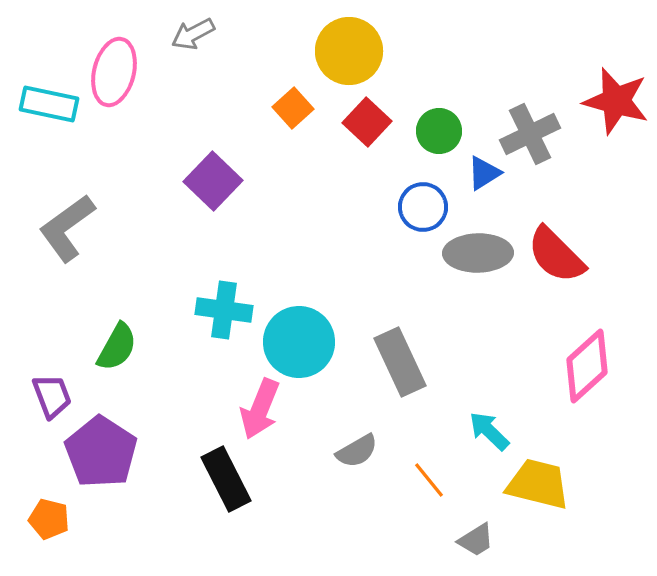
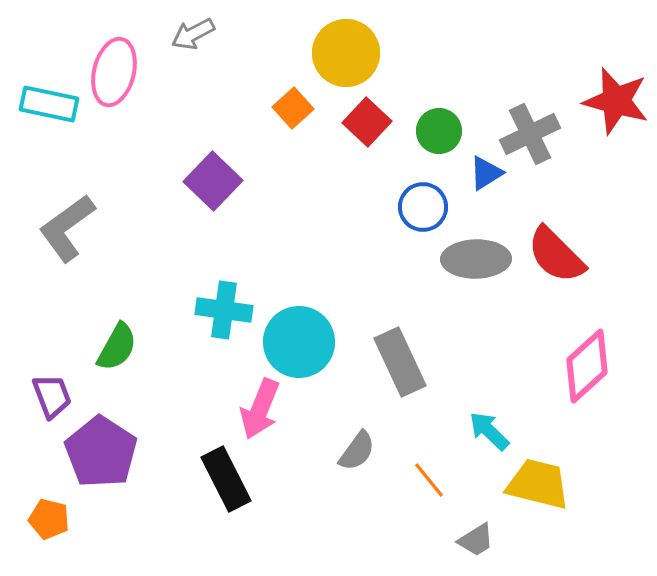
yellow circle: moved 3 px left, 2 px down
blue triangle: moved 2 px right
gray ellipse: moved 2 px left, 6 px down
gray semicircle: rotated 24 degrees counterclockwise
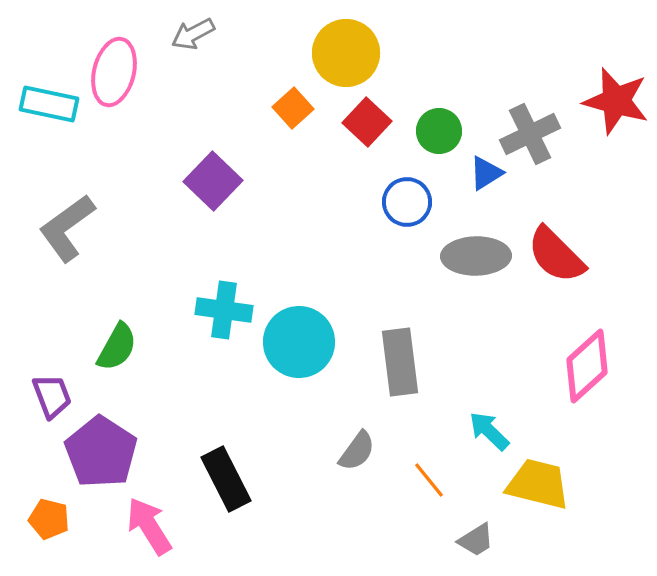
blue circle: moved 16 px left, 5 px up
gray ellipse: moved 3 px up
gray rectangle: rotated 18 degrees clockwise
pink arrow: moved 111 px left, 117 px down; rotated 126 degrees clockwise
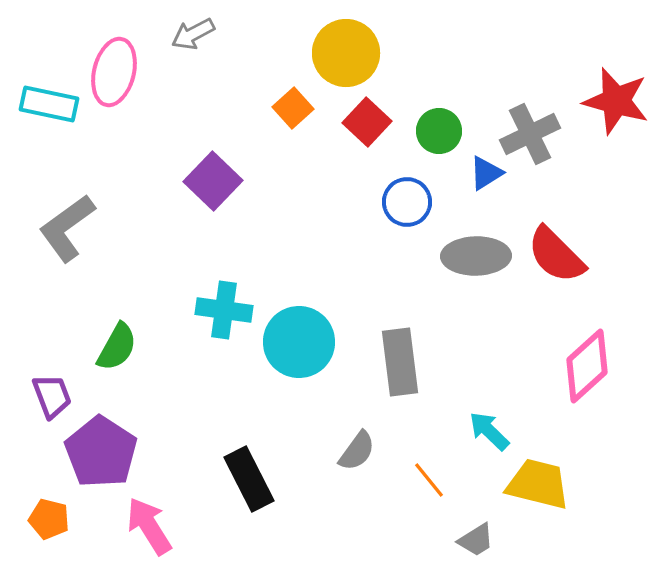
black rectangle: moved 23 px right
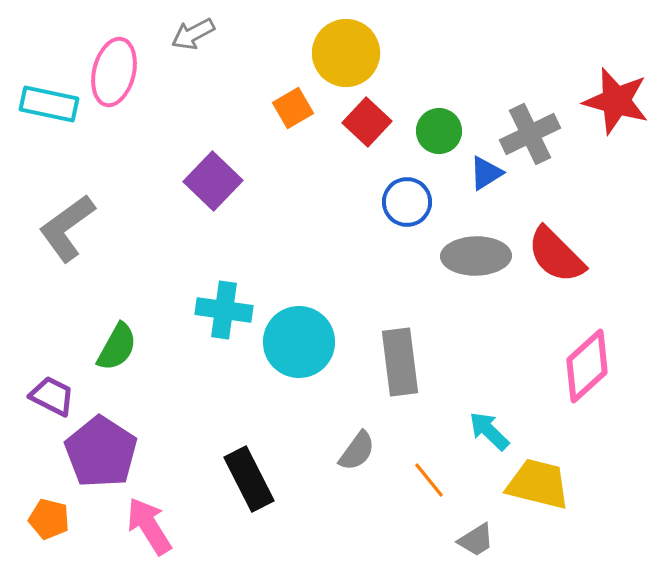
orange square: rotated 12 degrees clockwise
purple trapezoid: rotated 42 degrees counterclockwise
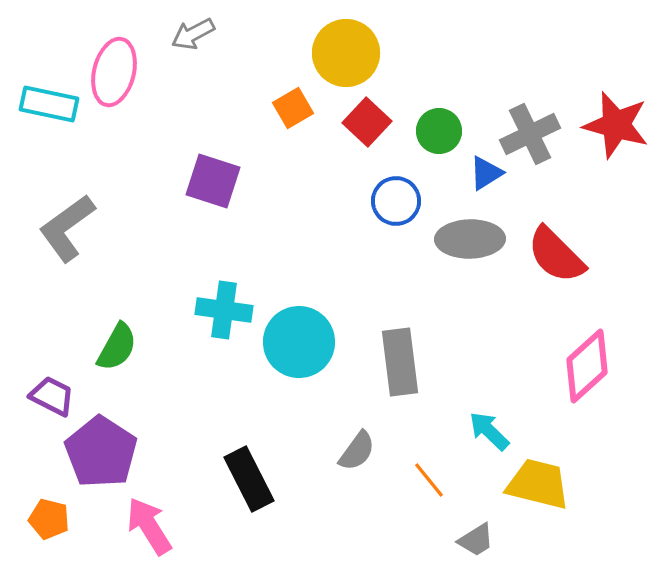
red star: moved 24 px down
purple square: rotated 26 degrees counterclockwise
blue circle: moved 11 px left, 1 px up
gray ellipse: moved 6 px left, 17 px up
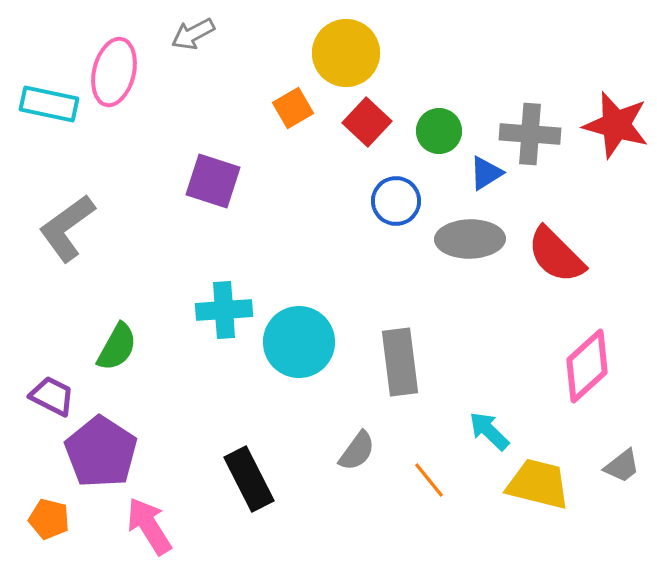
gray cross: rotated 30 degrees clockwise
cyan cross: rotated 12 degrees counterclockwise
gray trapezoid: moved 146 px right, 74 px up; rotated 6 degrees counterclockwise
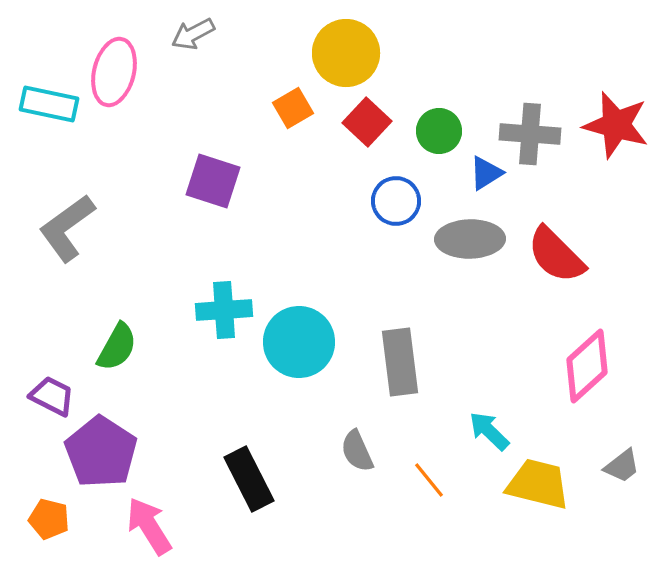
gray semicircle: rotated 120 degrees clockwise
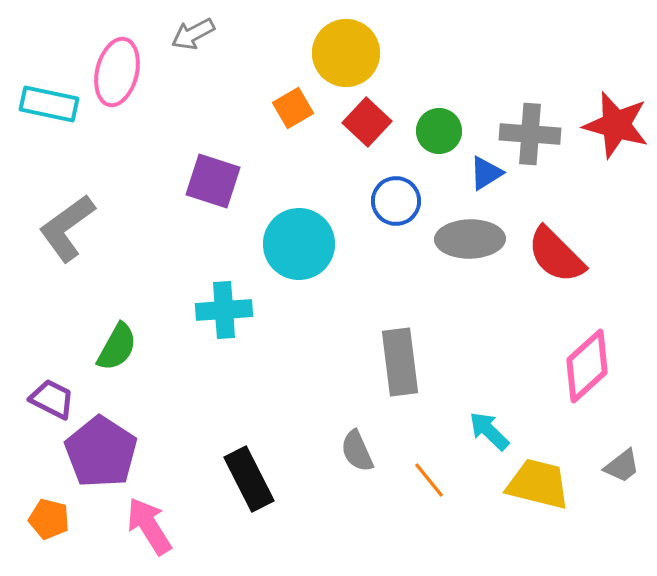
pink ellipse: moved 3 px right
cyan circle: moved 98 px up
purple trapezoid: moved 3 px down
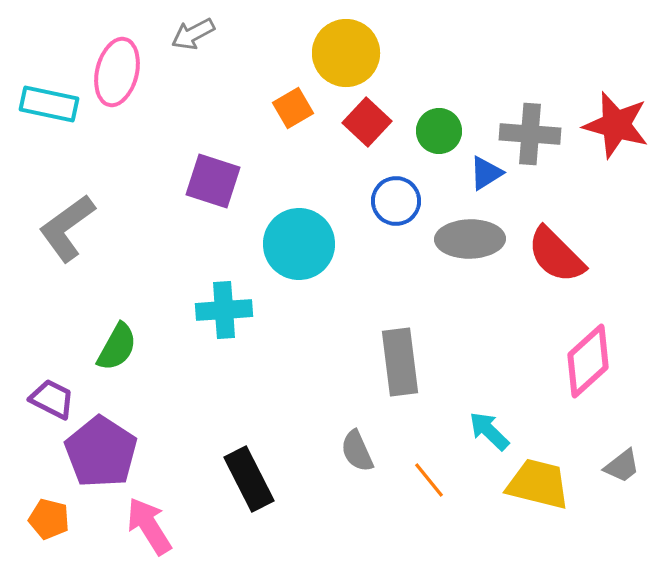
pink diamond: moved 1 px right, 5 px up
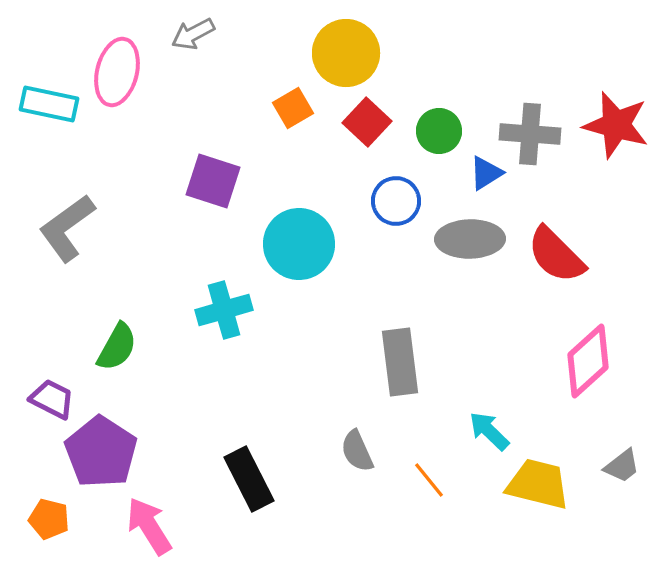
cyan cross: rotated 12 degrees counterclockwise
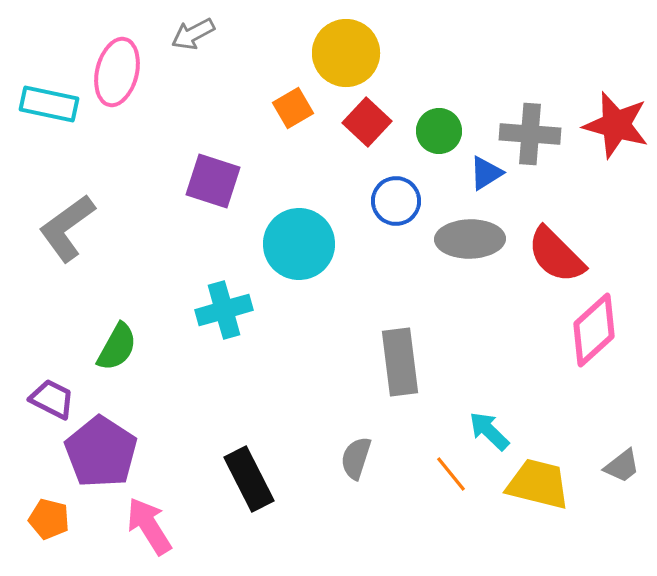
pink diamond: moved 6 px right, 31 px up
gray semicircle: moved 1 px left, 7 px down; rotated 42 degrees clockwise
orange line: moved 22 px right, 6 px up
